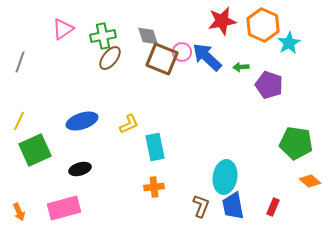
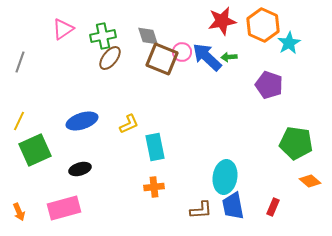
green arrow: moved 12 px left, 10 px up
brown L-shape: moved 4 px down; rotated 65 degrees clockwise
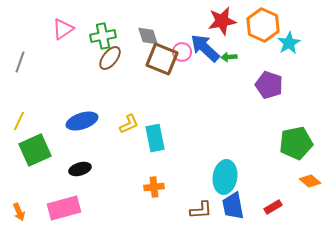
blue arrow: moved 2 px left, 9 px up
green pentagon: rotated 20 degrees counterclockwise
cyan rectangle: moved 9 px up
red rectangle: rotated 36 degrees clockwise
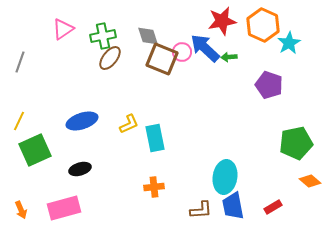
orange arrow: moved 2 px right, 2 px up
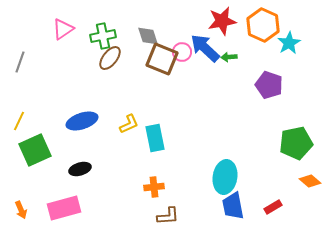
brown L-shape: moved 33 px left, 6 px down
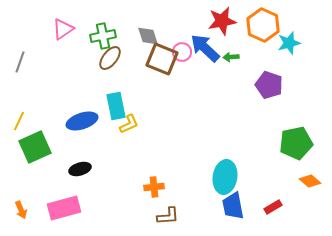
cyan star: rotated 15 degrees clockwise
green arrow: moved 2 px right
cyan rectangle: moved 39 px left, 32 px up
green square: moved 3 px up
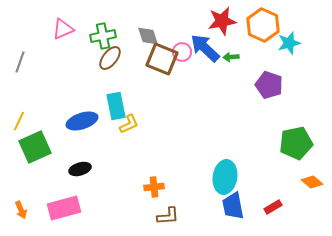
pink triangle: rotated 10 degrees clockwise
orange diamond: moved 2 px right, 1 px down
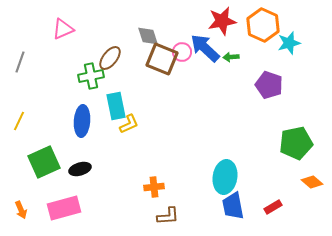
green cross: moved 12 px left, 40 px down
blue ellipse: rotated 68 degrees counterclockwise
green square: moved 9 px right, 15 px down
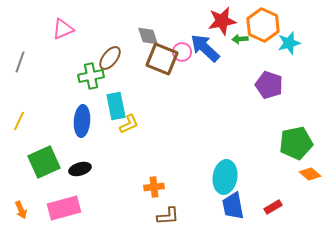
green arrow: moved 9 px right, 18 px up
orange diamond: moved 2 px left, 8 px up
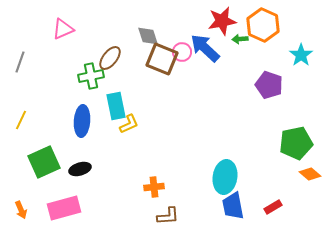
cyan star: moved 12 px right, 12 px down; rotated 20 degrees counterclockwise
yellow line: moved 2 px right, 1 px up
